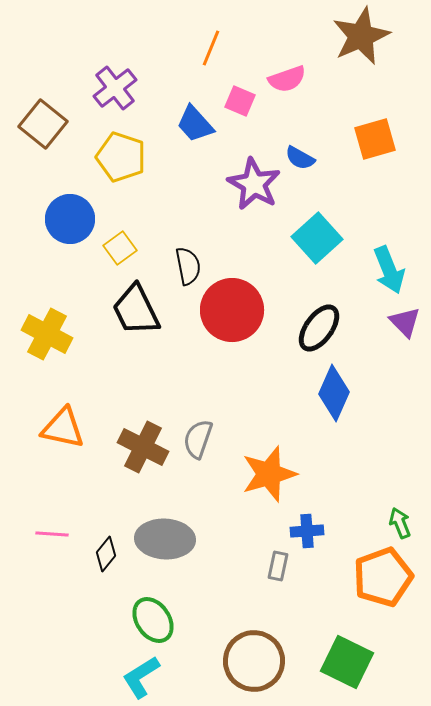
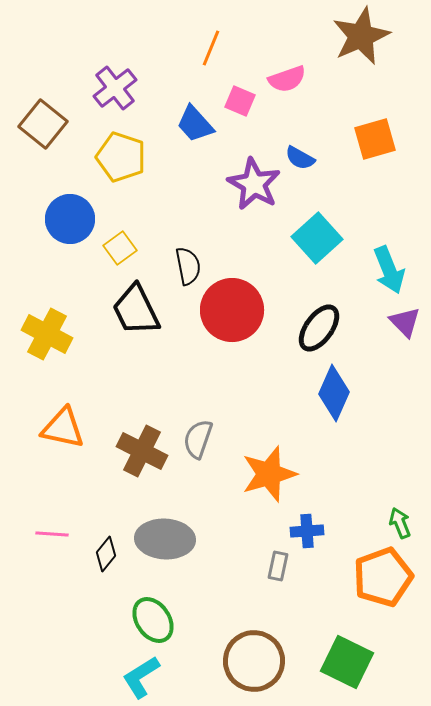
brown cross: moved 1 px left, 4 px down
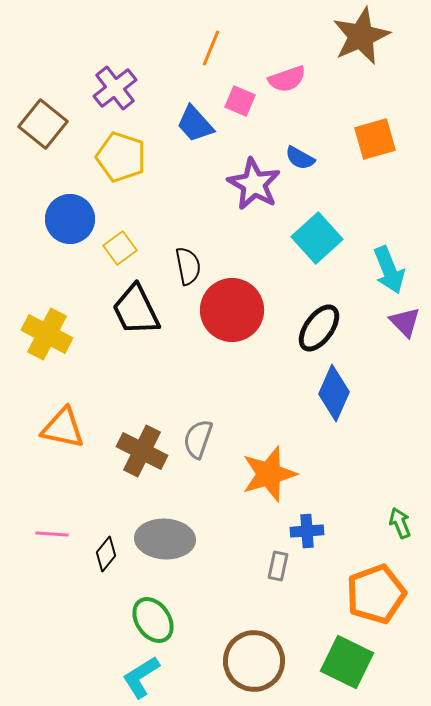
orange pentagon: moved 7 px left, 17 px down
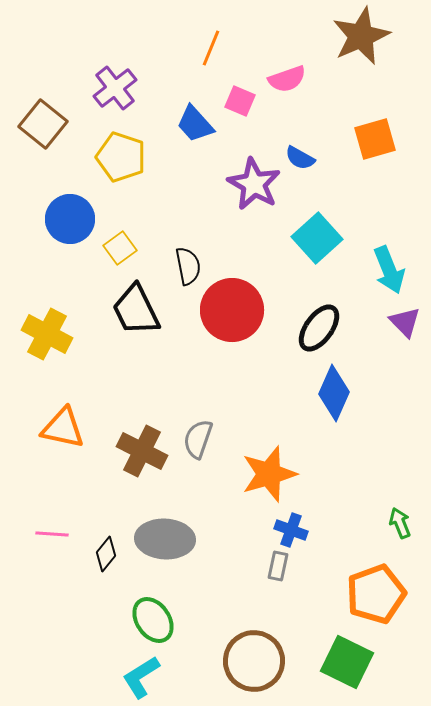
blue cross: moved 16 px left, 1 px up; rotated 24 degrees clockwise
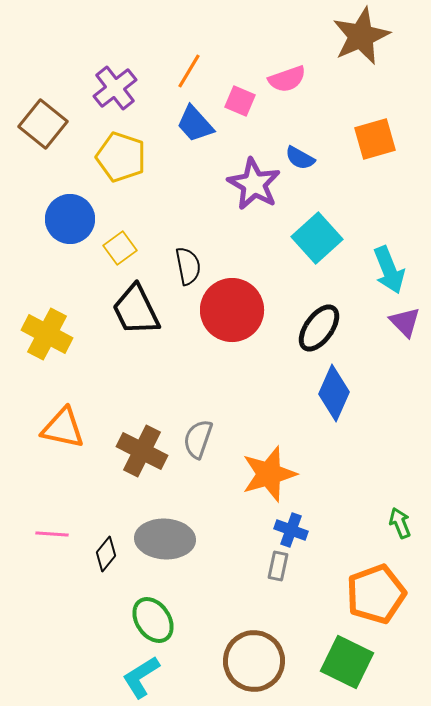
orange line: moved 22 px left, 23 px down; rotated 9 degrees clockwise
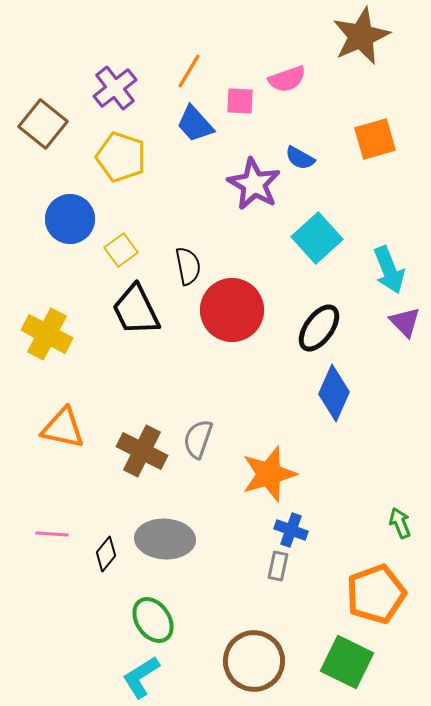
pink square: rotated 20 degrees counterclockwise
yellow square: moved 1 px right, 2 px down
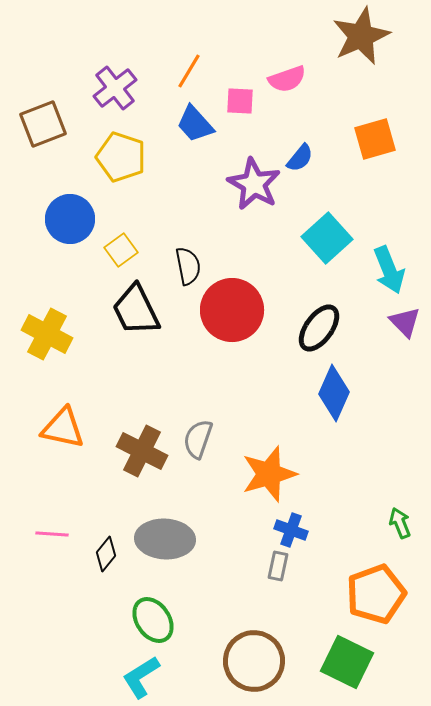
brown square: rotated 30 degrees clockwise
blue semicircle: rotated 80 degrees counterclockwise
cyan square: moved 10 px right
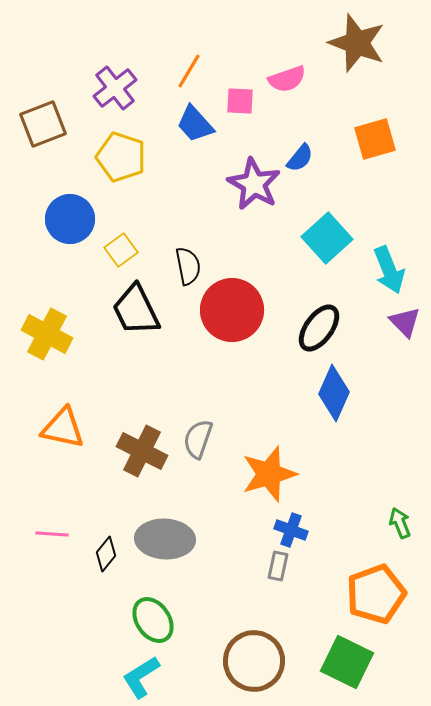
brown star: moved 4 px left, 7 px down; rotated 28 degrees counterclockwise
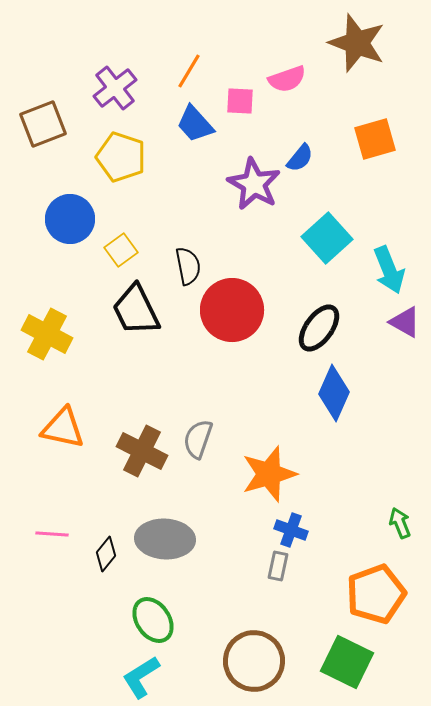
purple triangle: rotated 16 degrees counterclockwise
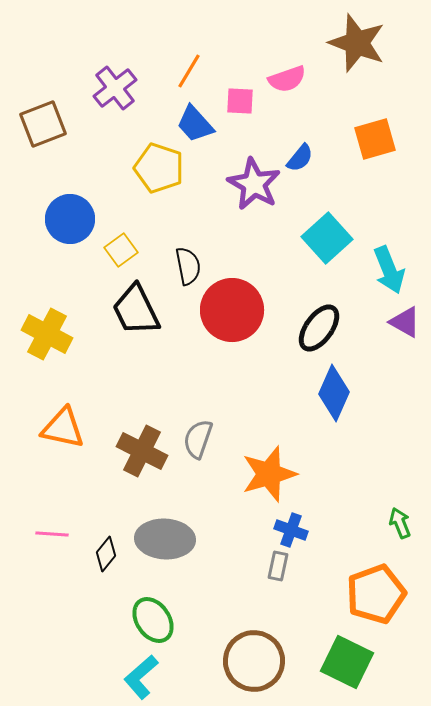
yellow pentagon: moved 38 px right, 11 px down
cyan L-shape: rotated 9 degrees counterclockwise
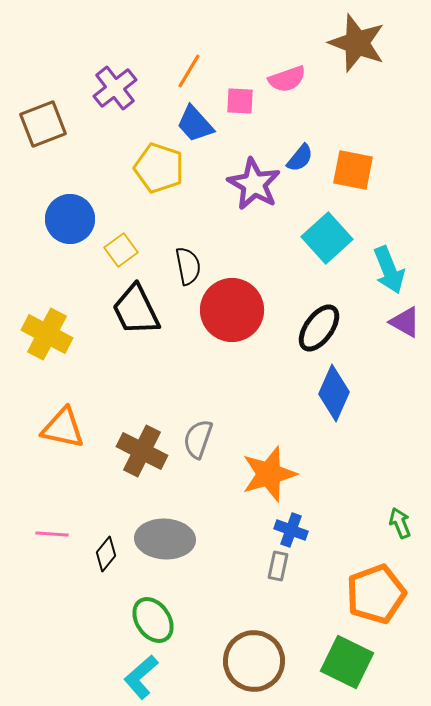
orange square: moved 22 px left, 31 px down; rotated 27 degrees clockwise
